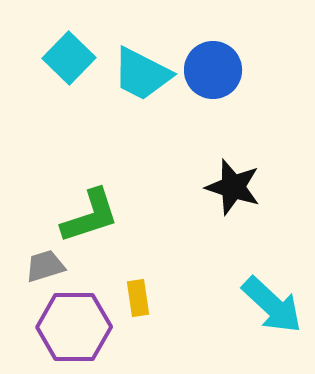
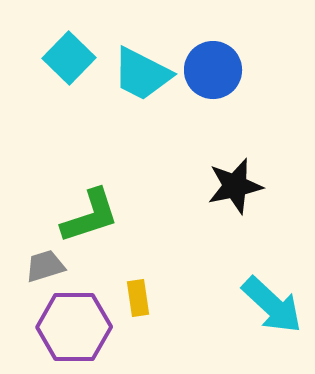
black star: moved 2 px right, 1 px up; rotated 30 degrees counterclockwise
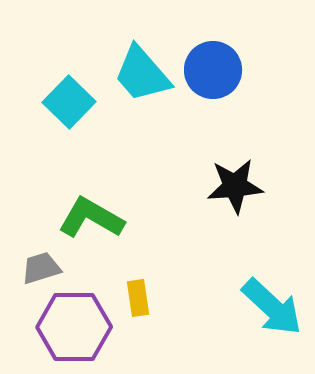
cyan square: moved 44 px down
cyan trapezoid: rotated 22 degrees clockwise
black star: rotated 8 degrees clockwise
green L-shape: moved 1 px right, 2 px down; rotated 132 degrees counterclockwise
gray trapezoid: moved 4 px left, 2 px down
cyan arrow: moved 2 px down
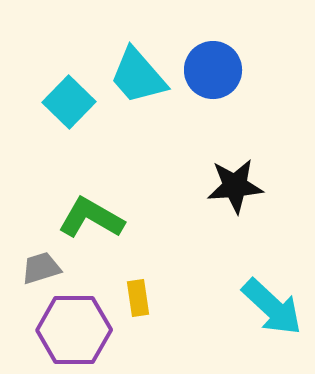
cyan trapezoid: moved 4 px left, 2 px down
purple hexagon: moved 3 px down
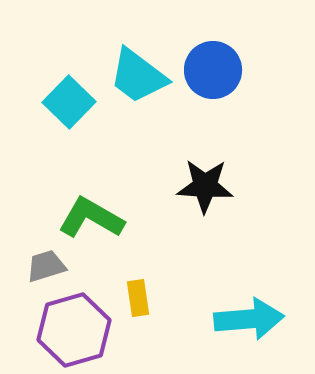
cyan trapezoid: rotated 12 degrees counterclockwise
black star: moved 30 px left; rotated 8 degrees clockwise
gray trapezoid: moved 5 px right, 2 px up
cyan arrow: moved 23 px left, 12 px down; rotated 48 degrees counterclockwise
purple hexagon: rotated 16 degrees counterclockwise
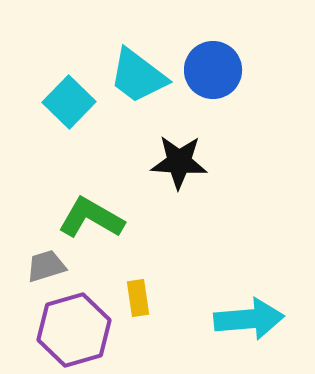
black star: moved 26 px left, 24 px up
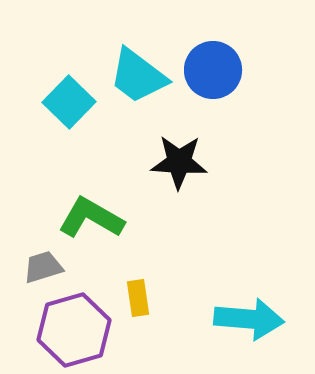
gray trapezoid: moved 3 px left, 1 px down
cyan arrow: rotated 10 degrees clockwise
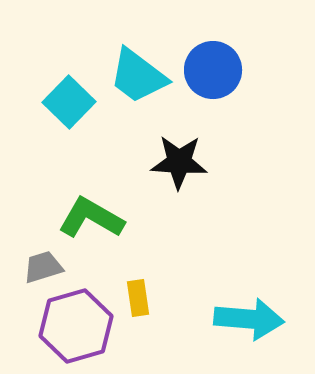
purple hexagon: moved 2 px right, 4 px up
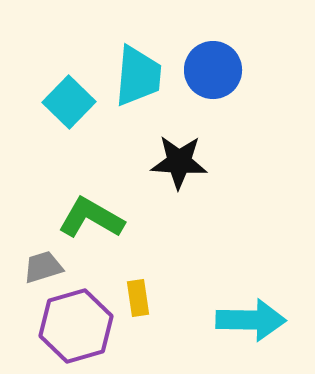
cyan trapezoid: rotated 122 degrees counterclockwise
cyan arrow: moved 2 px right, 1 px down; rotated 4 degrees counterclockwise
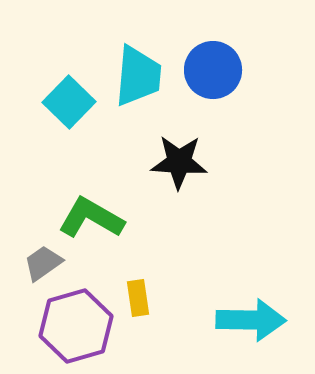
gray trapezoid: moved 4 px up; rotated 18 degrees counterclockwise
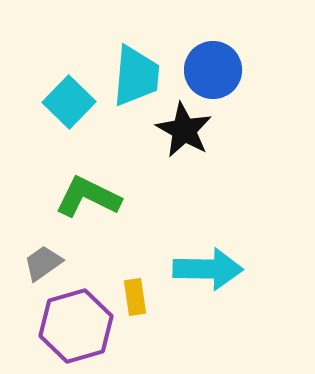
cyan trapezoid: moved 2 px left
black star: moved 5 px right, 32 px up; rotated 26 degrees clockwise
green L-shape: moved 3 px left, 21 px up; rotated 4 degrees counterclockwise
yellow rectangle: moved 3 px left, 1 px up
cyan arrow: moved 43 px left, 51 px up
